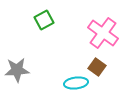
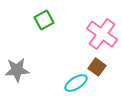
pink cross: moved 1 px left, 1 px down
cyan ellipse: rotated 25 degrees counterclockwise
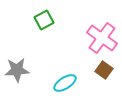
pink cross: moved 4 px down
brown square: moved 7 px right, 3 px down
cyan ellipse: moved 11 px left
